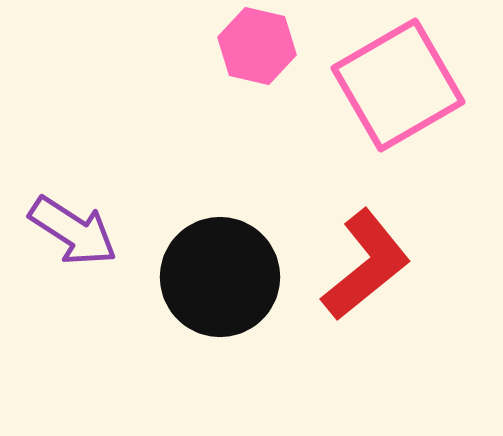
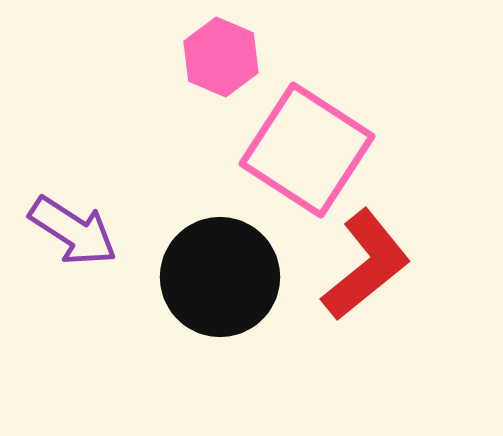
pink hexagon: moved 36 px left, 11 px down; rotated 10 degrees clockwise
pink square: moved 91 px left, 65 px down; rotated 27 degrees counterclockwise
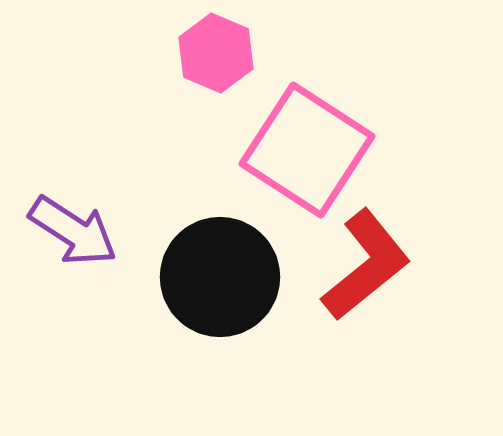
pink hexagon: moved 5 px left, 4 px up
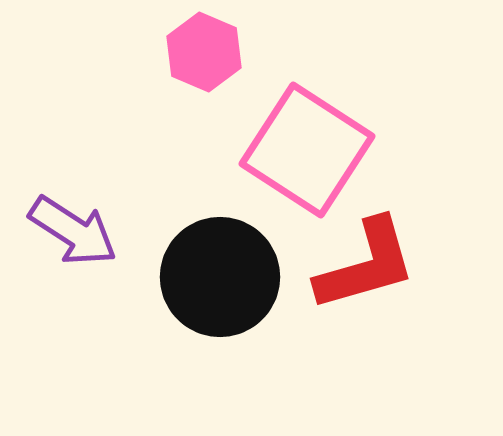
pink hexagon: moved 12 px left, 1 px up
red L-shape: rotated 23 degrees clockwise
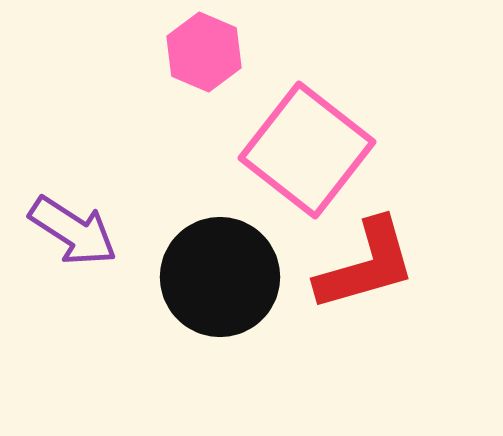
pink square: rotated 5 degrees clockwise
